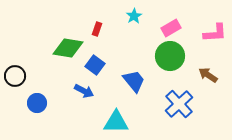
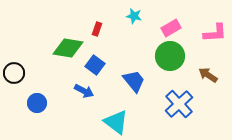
cyan star: rotated 28 degrees counterclockwise
black circle: moved 1 px left, 3 px up
cyan triangle: rotated 36 degrees clockwise
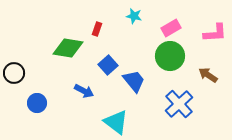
blue square: moved 13 px right; rotated 12 degrees clockwise
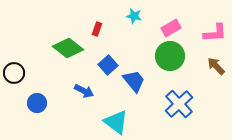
green diamond: rotated 28 degrees clockwise
brown arrow: moved 8 px right, 9 px up; rotated 12 degrees clockwise
